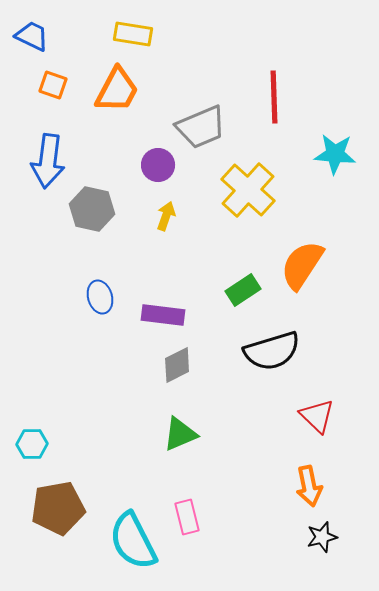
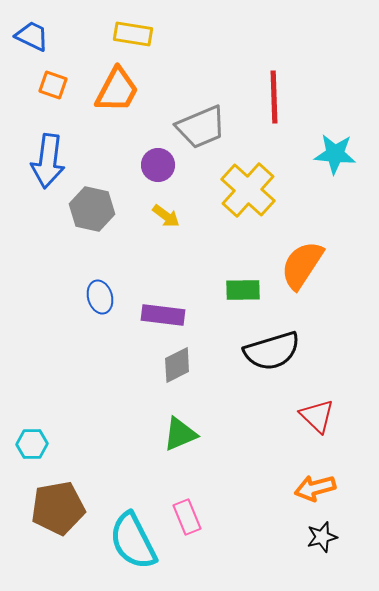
yellow arrow: rotated 108 degrees clockwise
green rectangle: rotated 32 degrees clockwise
orange arrow: moved 6 px right, 2 px down; rotated 87 degrees clockwise
pink rectangle: rotated 8 degrees counterclockwise
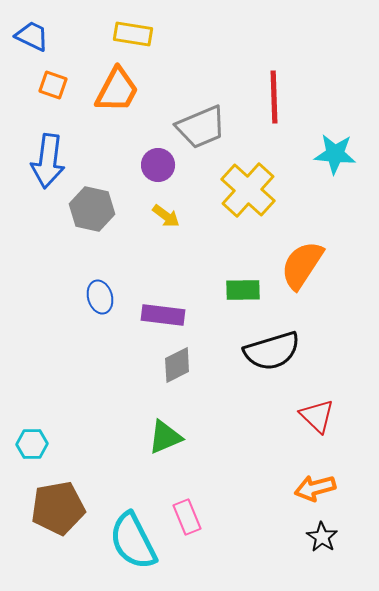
green triangle: moved 15 px left, 3 px down
black star: rotated 24 degrees counterclockwise
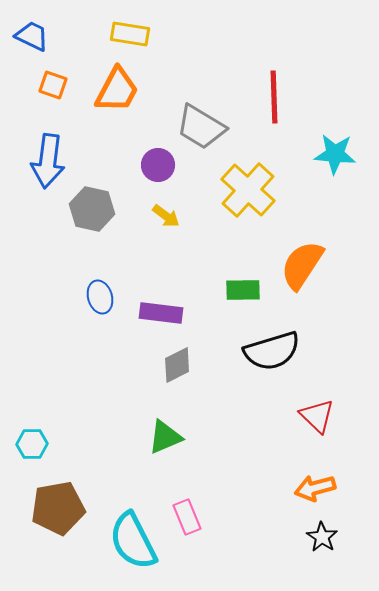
yellow rectangle: moved 3 px left
gray trapezoid: rotated 54 degrees clockwise
purple rectangle: moved 2 px left, 2 px up
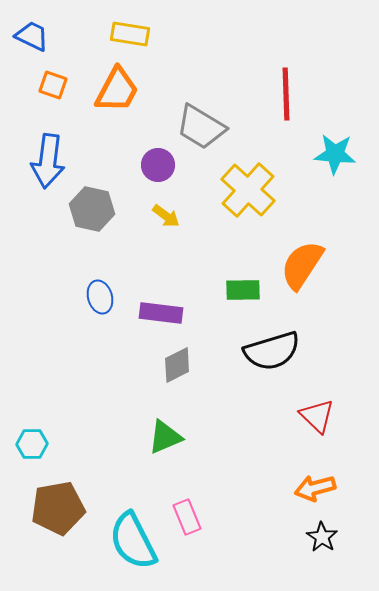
red line: moved 12 px right, 3 px up
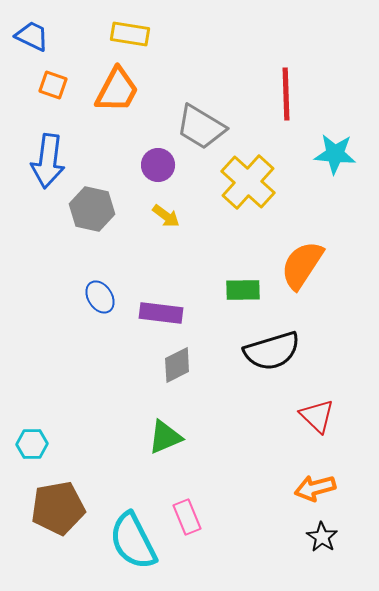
yellow cross: moved 8 px up
blue ellipse: rotated 16 degrees counterclockwise
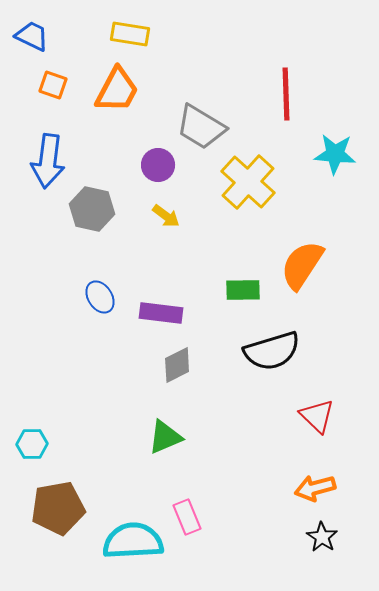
cyan semicircle: rotated 114 degrees clockwise
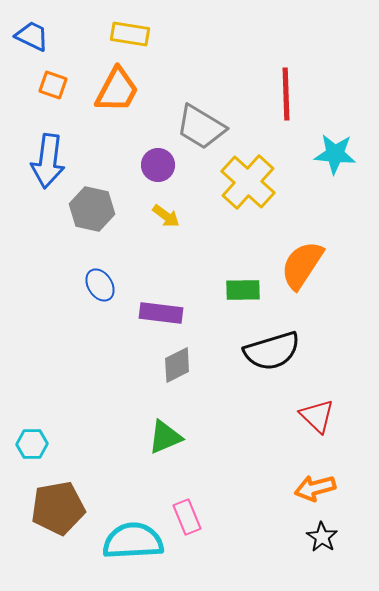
blue ellipse: moved 12 px up
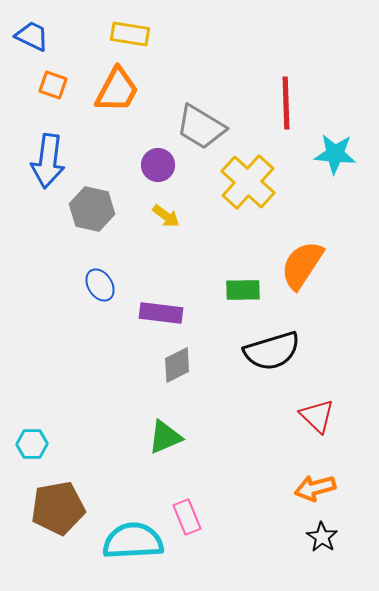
red line: moved 9 px down
